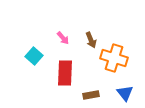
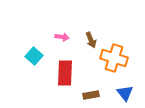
pink arrow: moved 1 px left, 1 px up; rotated 40 degrees counterclockwise
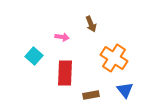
brown arrow: moved 16 px up
orange cross: rotated 16 degrees clockwise
blue triangle: moved 3 px up
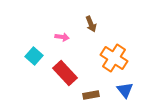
red rectangle: rotated 45 degrees counterclockwise
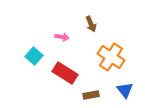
orange cross: moved 3 px left, 1 px up
red rectangle: rotated 15 degrees counterclockwise
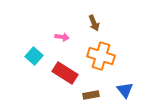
brown arrow: moved 3 px right, 1 px up
orange cross: moved 10 px left, 1 px up; rotated 16 degrees counterclockwise
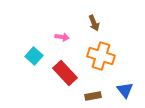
red rectangle: rotated 15 degrees clockwise
brown rectangle: moved 2 px right, 1 px down
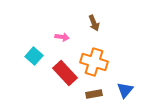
orange cross: moved 7 px left, 6 px down
blue triangle: rotated 18 degrees clockwise
brown rectangle: moved 1 px right, 2 px up
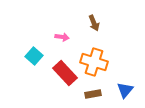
brown rectangle: moved 1 px left
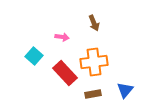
orange cross: rotated 24 degrees counterclockwise
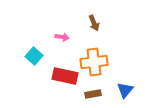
red rectangle: moved 3 px down; rotated 35 degrees counterclockwise
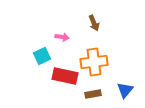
cyan square: moved 8 px right; rotated 24 degrees clockwise
